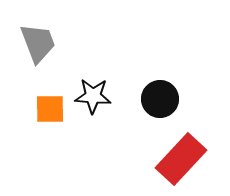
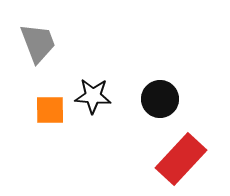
orange square: moved 1 px down
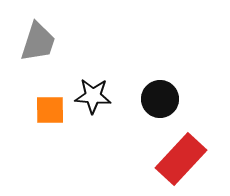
gray trapezoid: moved 1 px up; rotated 39 degrees clockwise
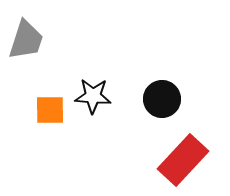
gray trapezoid: moved 12 px left, 2 px up
black circle: moved 2 px right
red rectangle: moved 2 px right, 1 px down
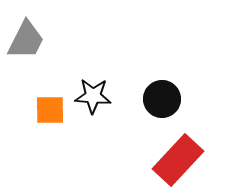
gray trapezoid: rotated 9 degrees clockwise
red rectangle: moved 5 px left
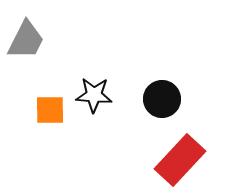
black star: moved 1 px right, 1 px up
red rectangle: moved 2 px right
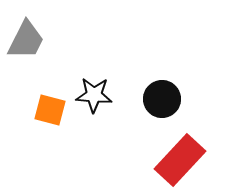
orange square: rotated 16 degrees clockwise
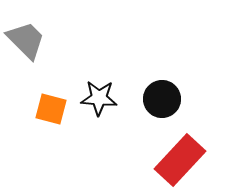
gray trapezoid: rotated 72 degrees counterclockwise
black star: moved 5 px right, 3 px down
orange square: moved 1 px right, 1 px up
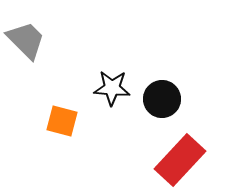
black star: moved 13 px right, 10 px up
orange square: moved 11 px right, 12 px down
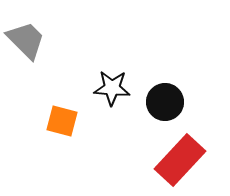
black circle: moved 3 px right, 3 px down
